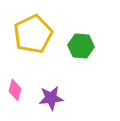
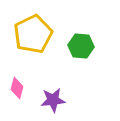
pink diamond: moved 2 px right, 2 px up
purple star: moved 2 px right, 2 px down
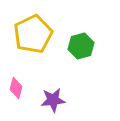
green hexagon: rotated 20 degrees counterclockwise
pink diamond: moved 1 px left
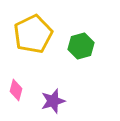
pink diamond: moved 2 px down
purple star: moved 1 px down; rotated 10 degrees counterclockwise
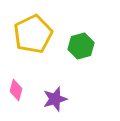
purple star: moved 2 px right, 2 px up
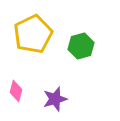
pink diamond: moved 1 px down
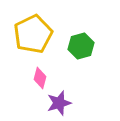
pink diamond: moved 24 px right, 13 px up
purple star: moved 4 px right, 4 px down
